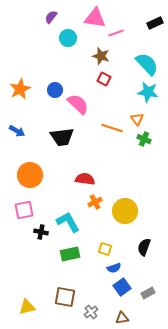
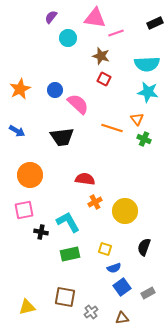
cyan semicircle: rotated 130 degrees clockwise
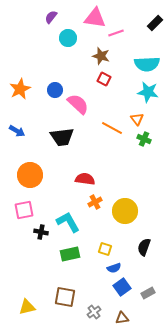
black rectangle: rotated 21 degrees counterclockwise
orange line: rotated 10 degrees clockwise
gray cross: moved 3 px right
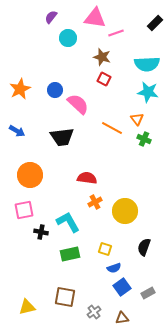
brown star: moved 1 px right, 1 px down
red semicircle: moved 2 px right, 1 px up
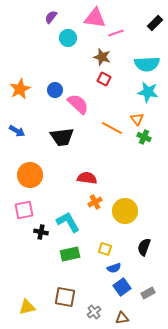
green cross: moved 2 px up
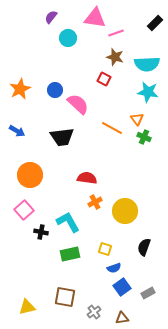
brown star: moved 13 px right
pink square: rotated 30 degrees counterclockwise
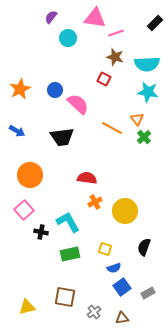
green cross: rotated 24 degrees clockwise
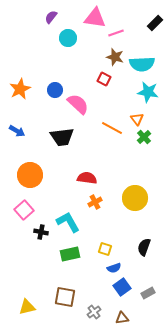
cyan semicircle: moved 5 px left
yellow circle: moved 10 px right, 13 px up
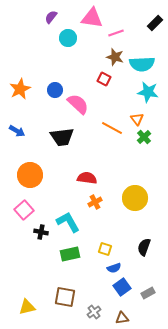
pink triangle: moved 3 px left
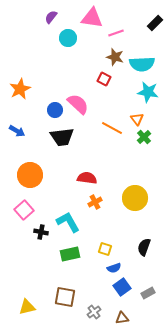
blue circle: moved 20 px down
